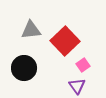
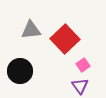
red square: moved 2 px up
black circle: moved 4 px left, 3 px down
purple triangle: moved 3 px right
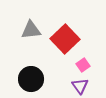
black circle: moved 11 px right, 8 px down
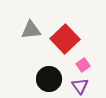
black circle: moved 18 px right
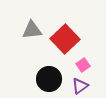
gray triangle: moved 1 px right
purple triangle: rotated 30 degrees clockwise
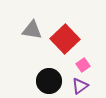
gray triangle: rotated 15 degrees clockwise
black circle: moved 2 px down
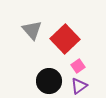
gray triangle: rotated 40 degrees clockwise
pink square: moved 5 px left, 1 px down
purple triangle: moved 1 px left
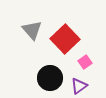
pink square: moved 7 px right, 4 px up
black circle: moved 1 px right, 3 px up
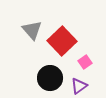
red square: moved 3 px left, 2 px down
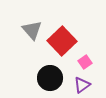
purple triangle: moved 3 px right, 1 px up
